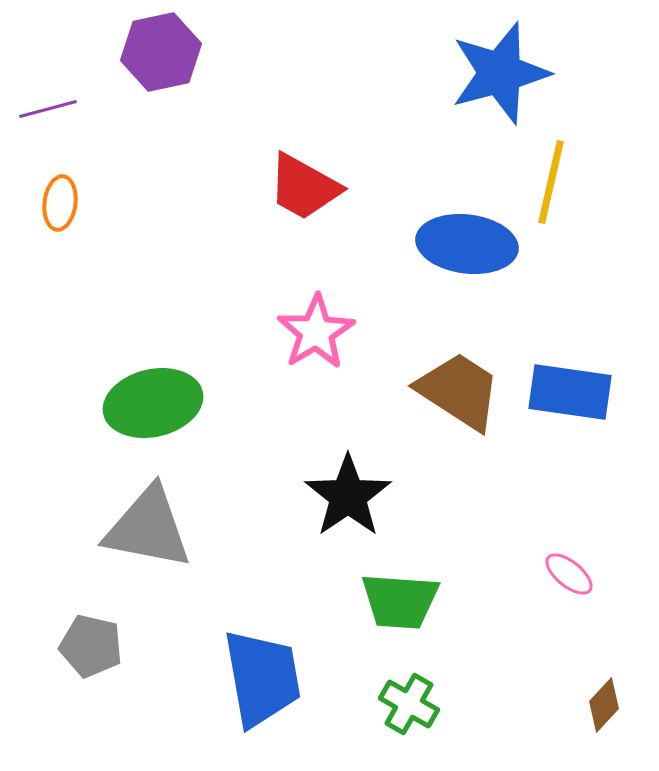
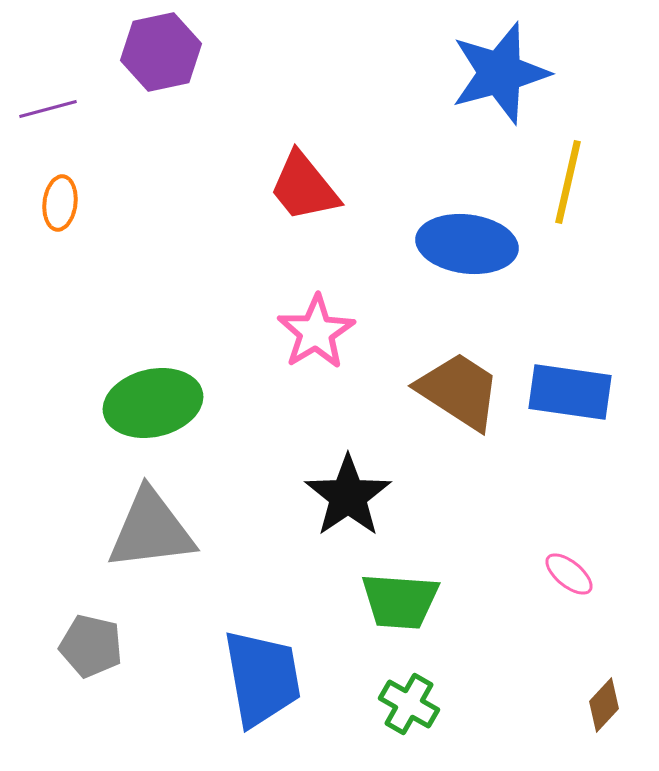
yellow line: moved 17 px right
red trapezoid: rotated 22 degrees clockwise
gray triangle: moved 3 px right, 2 px down; rotated 18 degrees counterclockwise
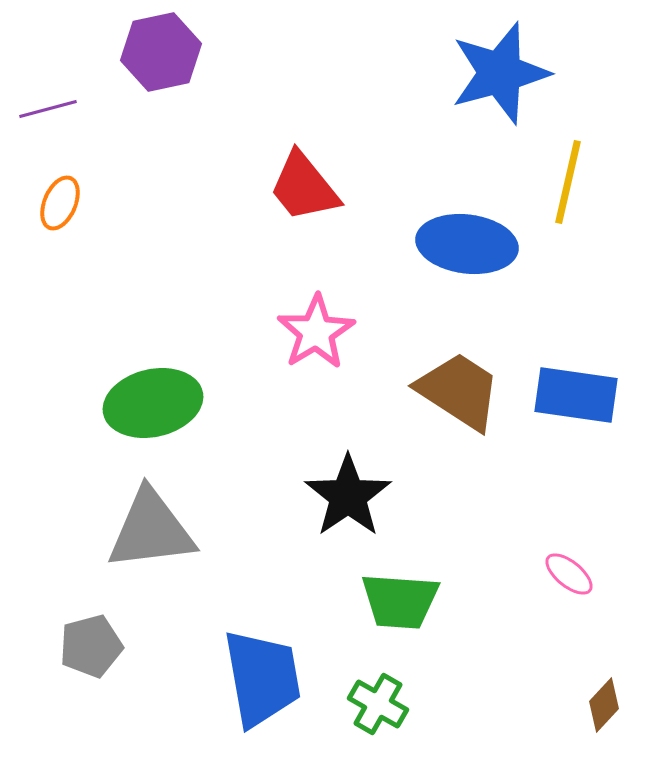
orange ellipse: rotated 16 degrees clockwise
blue rectangle: moved 6 px right, 3 px down
gray pentagon: rotated 28 degrees counterclockwise
green cross: moved 31 px left
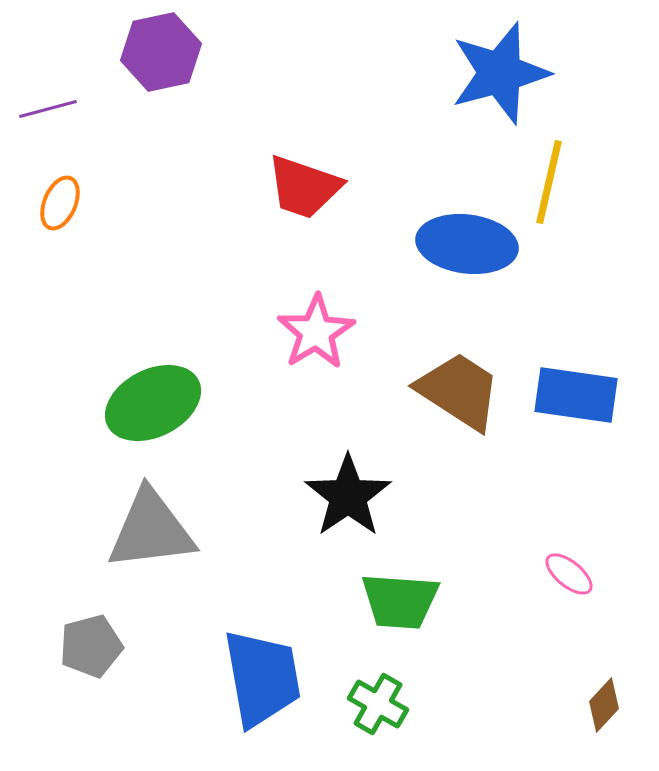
yellow line: moved 19 px left
red trapezoid: rotated 32 degrees counterclockwise
green ellipse: rotated 14 degrees counterclockwise
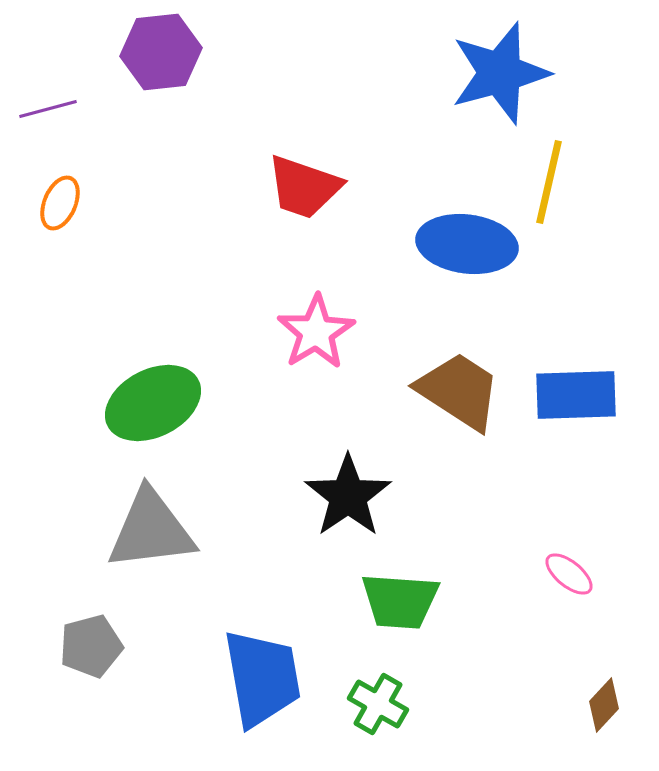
purple hexagon: rotated 6 degrees clockwise
blue rectangle: rotated 10 degrees counterclockwise
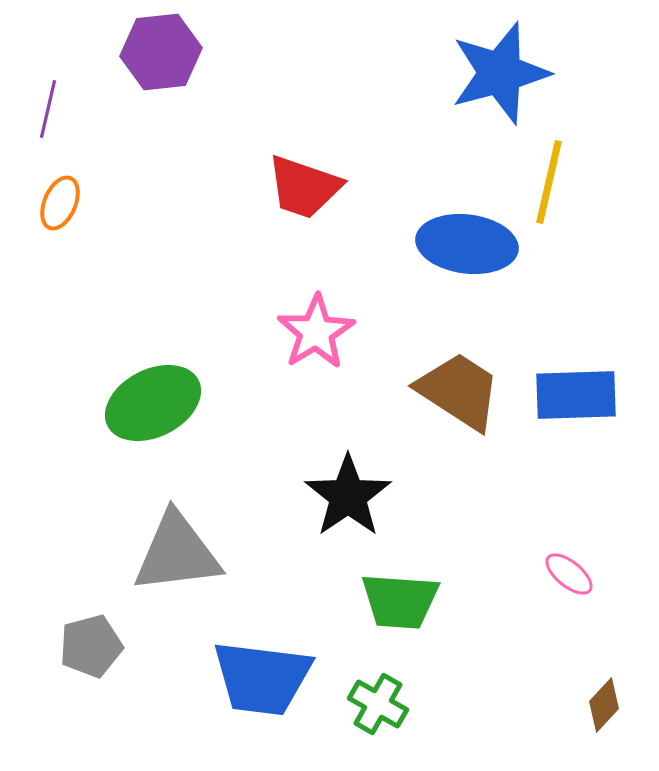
purple line: rotated 62 degrees counterclockwise
gray triangle: moved 26 px right, 23 px down
blue trapezoid: rotated 107 degrees clockwise
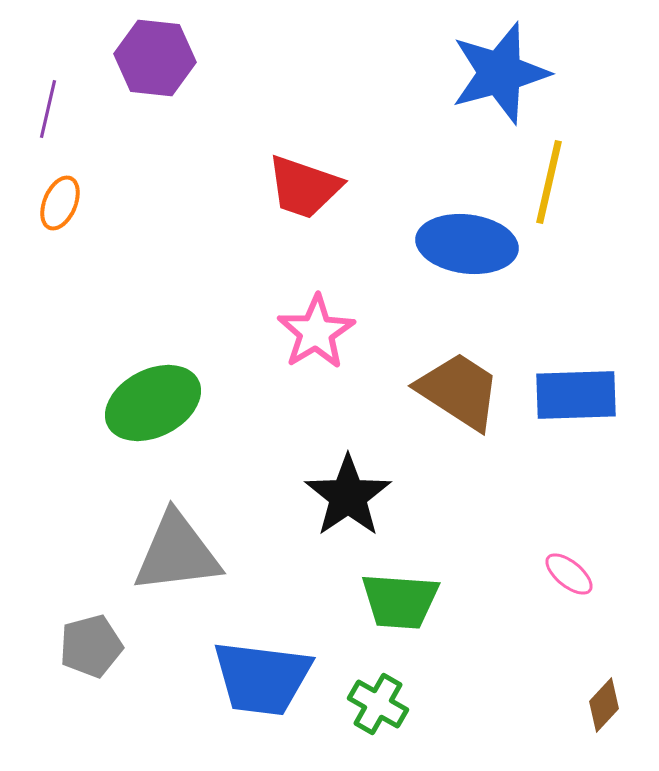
purple hexagon: moved 6 px left, 6 px down; rotated 12 degrees clockwise
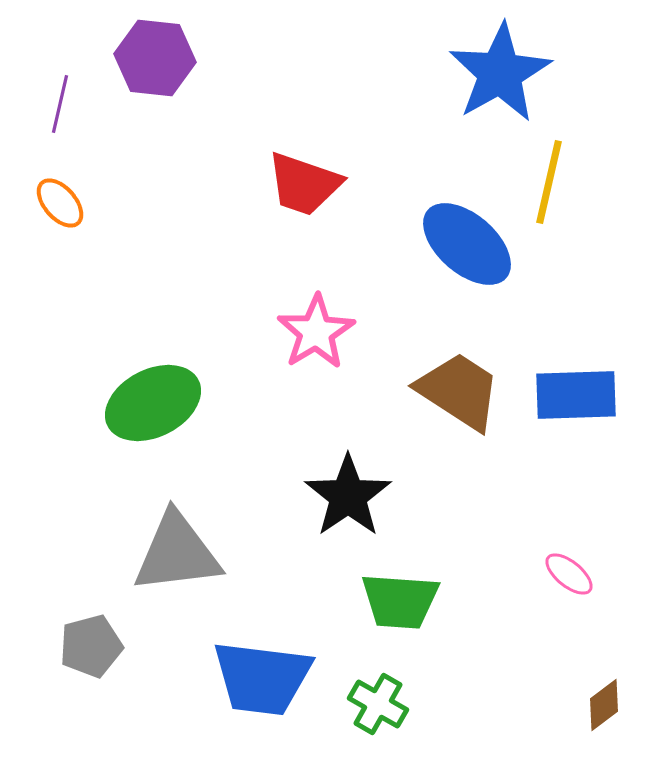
blue star: rotated 14 degrees counterclockwise
purple line: moved 12 px right, 5 px up
red trapezoid: moved 3 px up
orange ellipse: rotated 64 degrees counterclockwise
blue ellipse: rotated 34 degrees clockwise
brown diamond: rotated 10 degrees clockwise
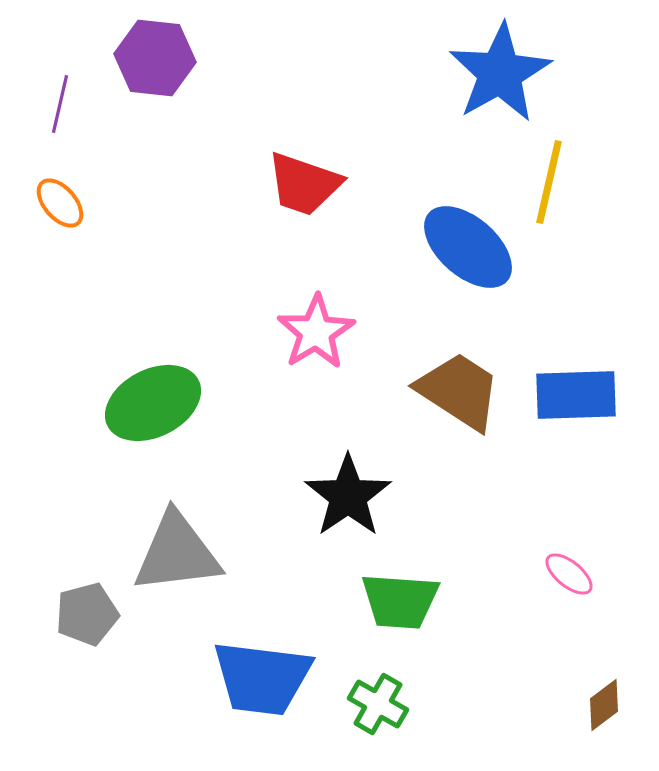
blue ellipse: moved 1 px right, 3 px down
gray pentagon: moved 4 px left, 32 px up
